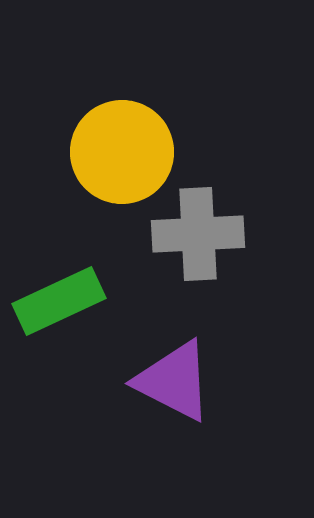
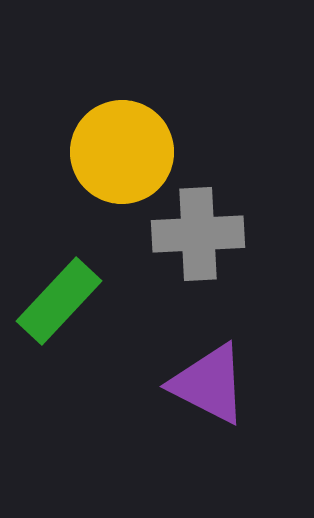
green rectangle: rotated 22 degrees counterclockwise
purple triangle: moved 35 px right, 3 px down
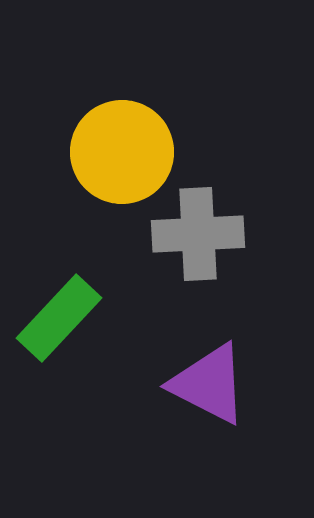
green rectangle: moved 17 px down
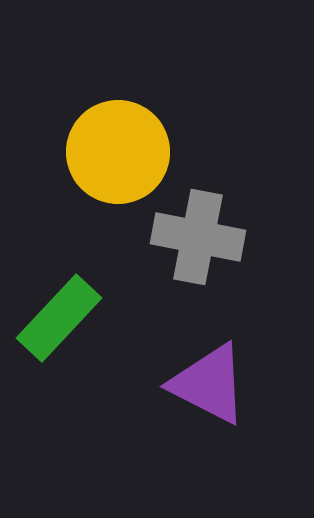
yellow circle: moved 4 px left
gray cross: moved 3 px down; rotated 14 degrees clockwise
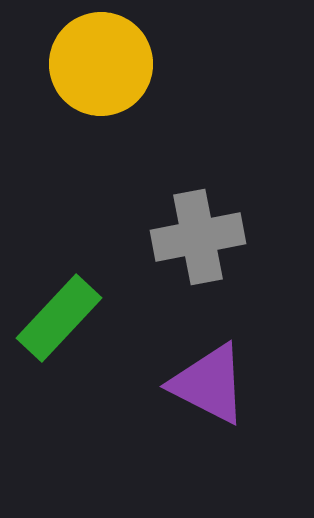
yellow circle: moved 17 px left, 88 px up
gray cross: rotated 22 degrees counterclockwise
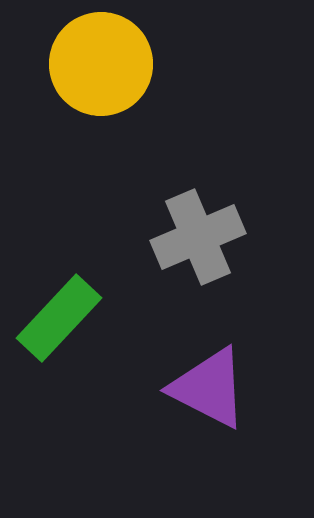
gray cross: rotated 12 degrees counterclockwise
purple triangle: moved 4 px down
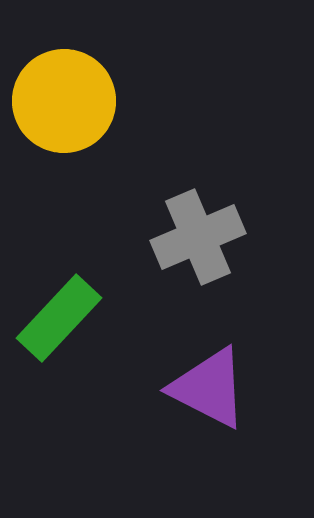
yellow circle: moved 37 px left, 37 px down
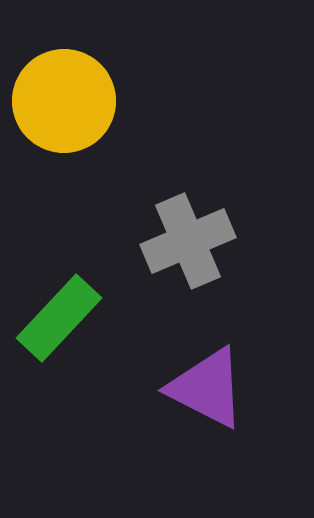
gray cross: moved 10 px left, 4 px down
purple triangle: moved 2 px left
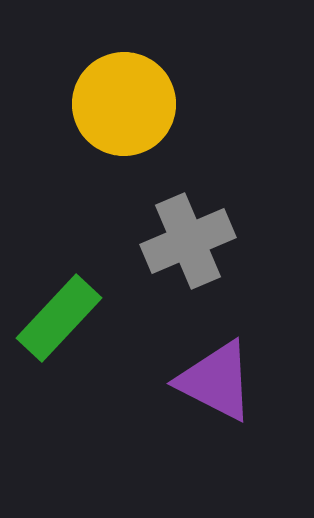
yellow circle: moved 60 px right, 3 px down
purple triangle: moved 9 px right, 7 px up
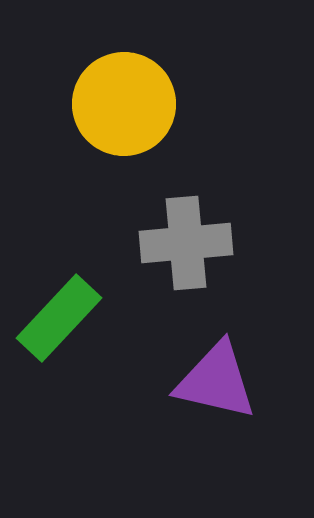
gray cross: moved 2 px left, 2 px down; rotated 18 degrees clockwise
purple triangle: rotated 14 degrees counterclockwise
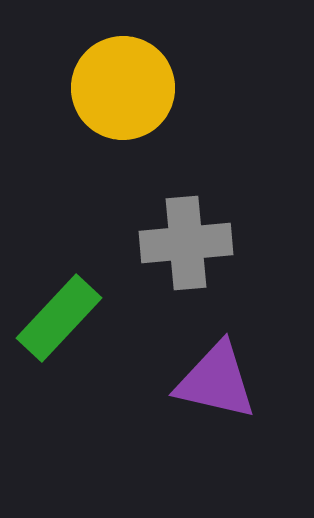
yellow circle: moved 1 px left, 16 px up
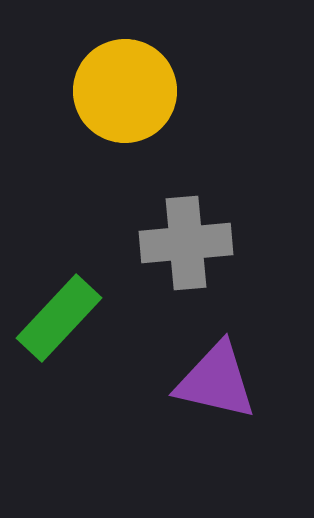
yellow circle: moved 2 px right, 3 px down
